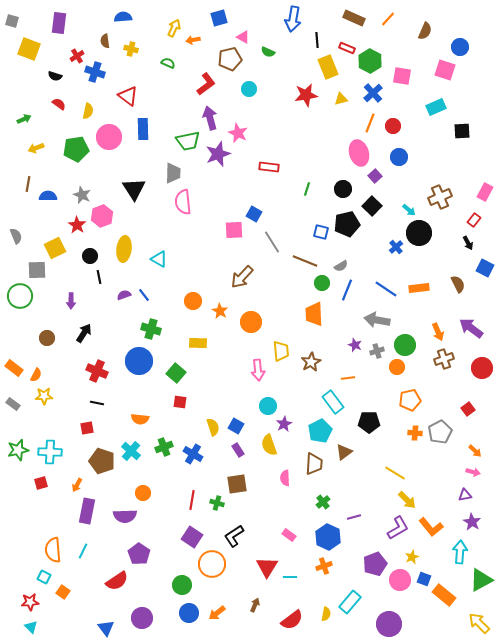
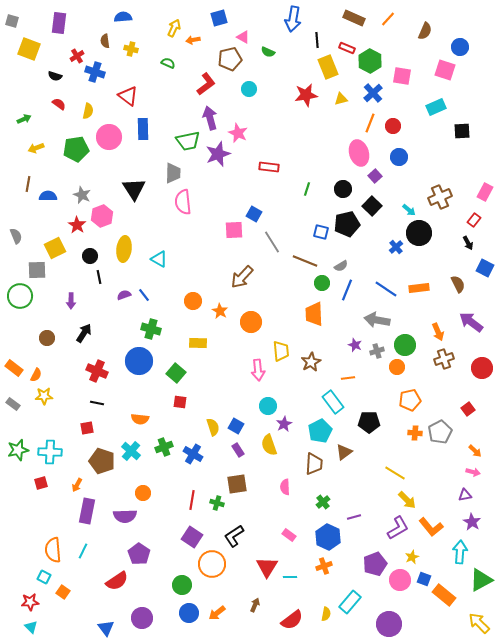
purple arrow at (471, 328): moved 6 px up
pink semicircle at (285, 478): moved 9 px down
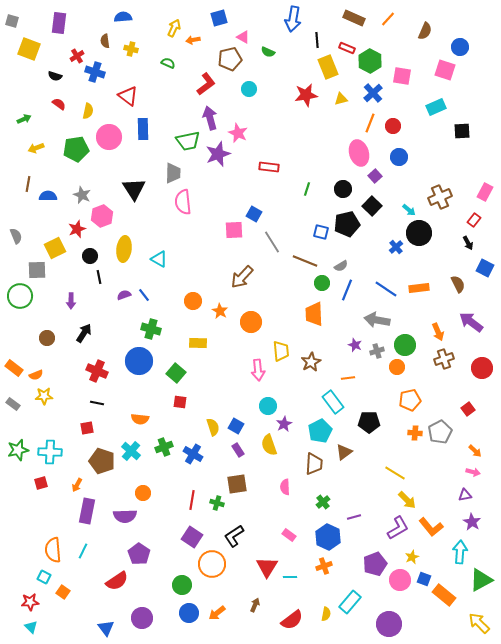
red star at (77, 225): moved 4 px down; rotated 18 degrees clockwise
orange semicircle at (36, 375): rotated 40 degrees clockwise
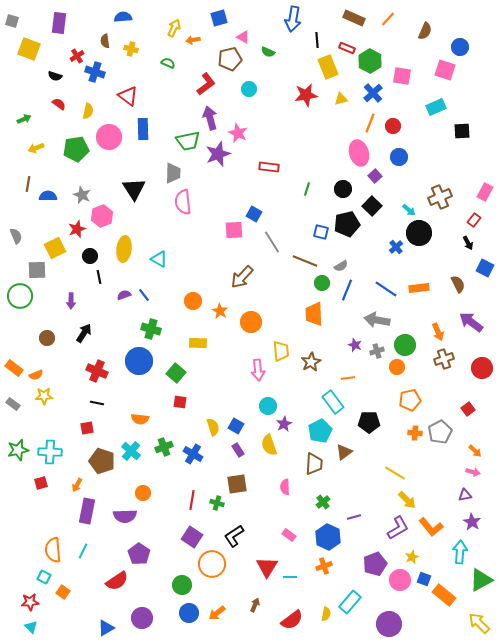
blue triangle at (106, 628): rotated 36 degrees clockwise
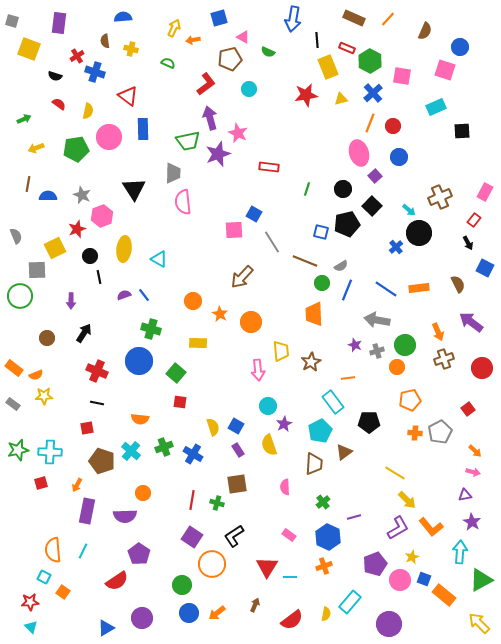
orange star at (220, 311): moved 3 px down
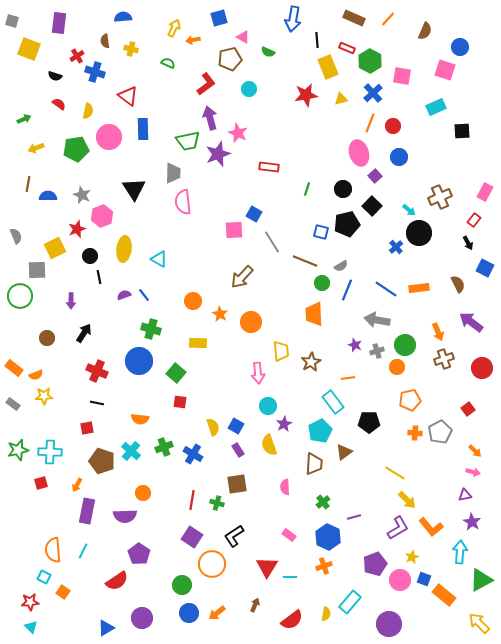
pink arrow at (258, 370): moved 3 px down
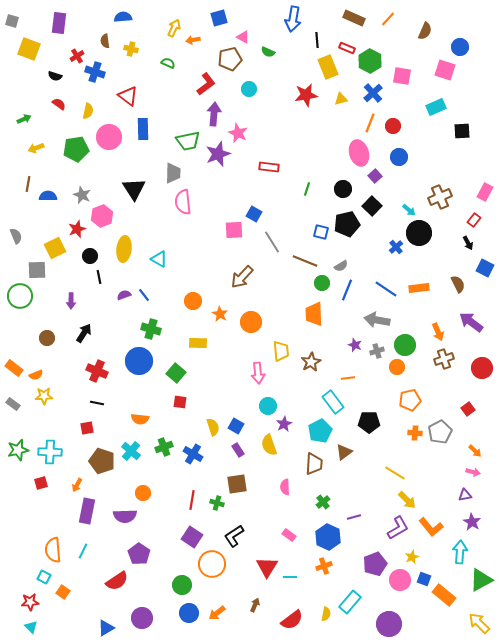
purple arrow at (210, 118): moved 4 px right, 4 px up; rotated 20 degrees clockwise
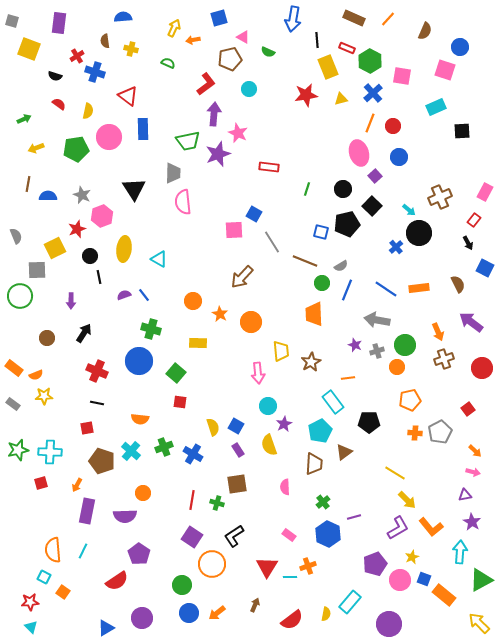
blue hexagon at (328, 537): moved 3 px up
orange cross at (324, 566): moved 16 px left
